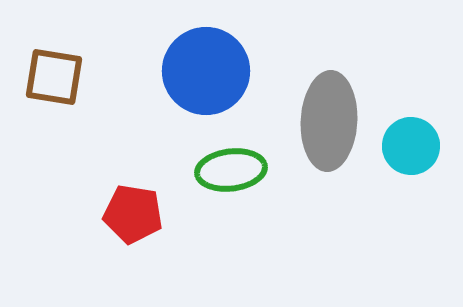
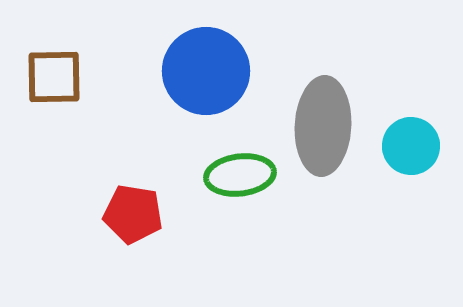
brown square: rotated 10 degrees counterclockwise
gray ellipse: moved 6 px left, 5 px down
green ellipse: moved 9 px right, 5 px down
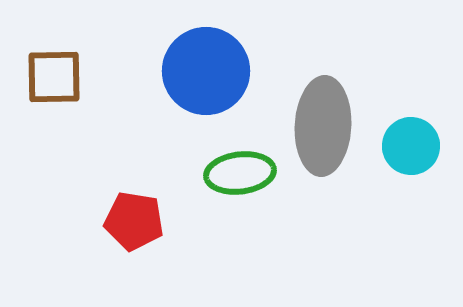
green ellipse: moved 2 px up
red pentagon: moved 1 px right, 7 px down
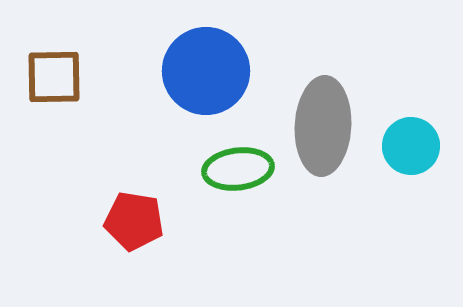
green ellipse: moved 2 px left, 4 px up
